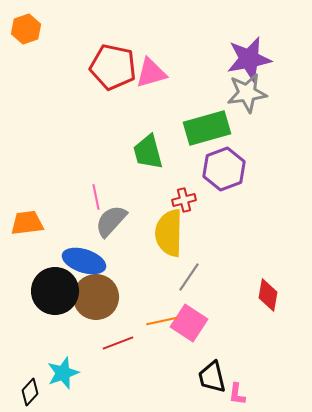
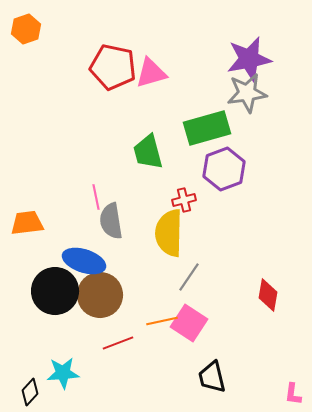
gray semicircle: rotated 51 degrees counterclockwise
brown circle: moved 4 px right, 2 px up
cyan star: rotated 16 degrees clockwise
pink L-shape: moved 56 px right
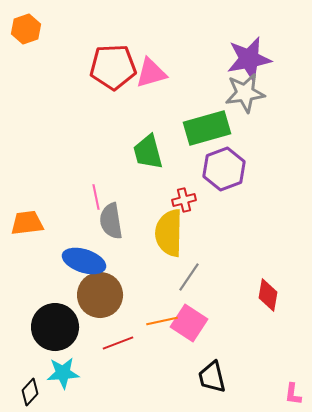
red pentagon: rotated 15 degrees counterclockwise
gray star: moved 2 px left
black circle: moved 36 px down
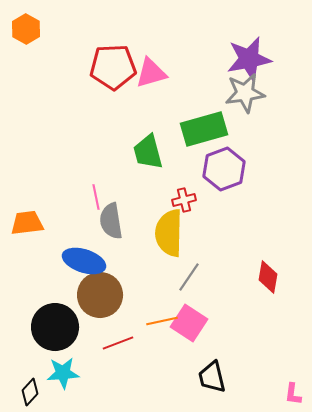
orange hexagon: rotated 12 degrees counterclockwise
green rectangle: moved 3 px left, 1 px down
red diamond: moved 18 px up
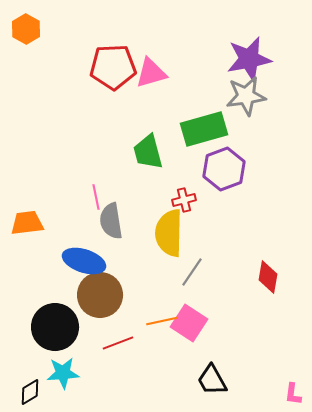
gray star: moved 1 px right, 3 px down
gray line: moved 3 px right, 5 px up
black trapezoid: moved 3 px down; rotated 16 degrees counterclockwise
black diamond: rotated 16 degrees clockwise
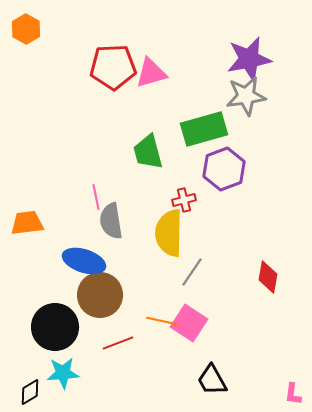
orange line: rotated 24 degrees clockwise
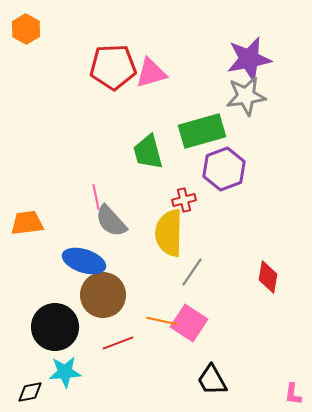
green rectangle: moved 2 px left, 2 px down
gray semicircle: rotated 33 degrees counterclockwise
brown circle: moved 3 px right
cyan star: moved 2 px right, 1 px up
black diamond: rotated 20 degrees clockwise
